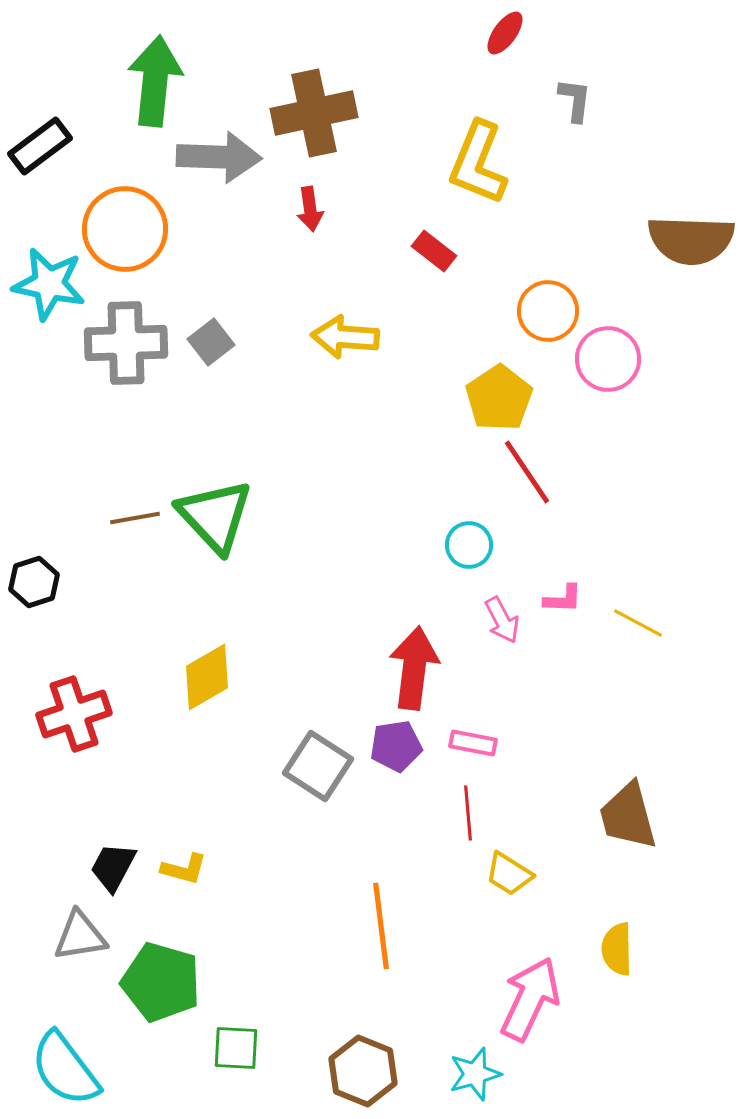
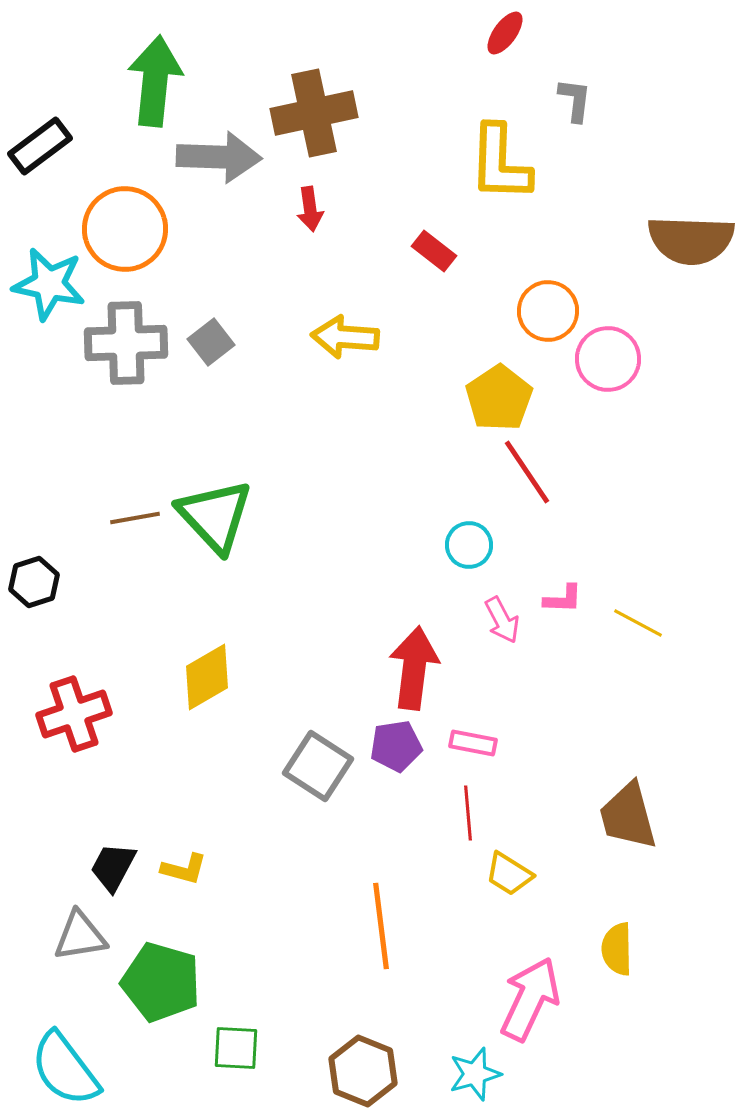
yellow L-shape at (478, 163): moved 22 px right; rotated 20 degrees counterclockwise
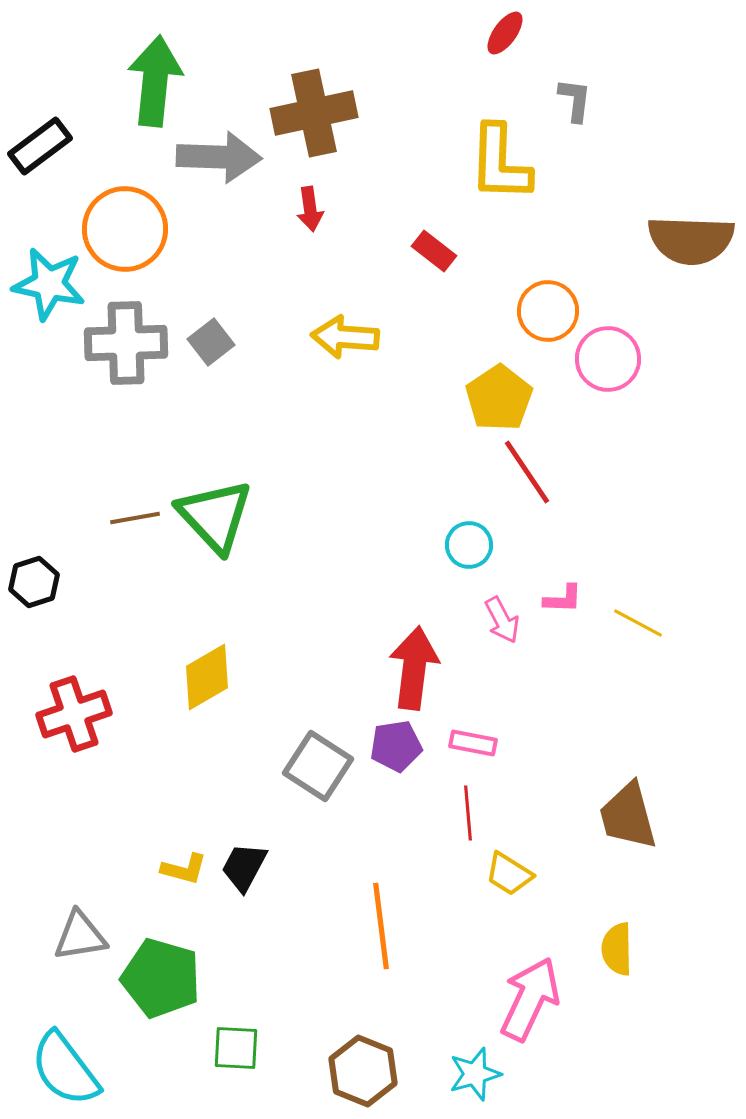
black trapezoid at (113, 867): moved 131 px right
green pentagon at (161, 982): moved 4 px up
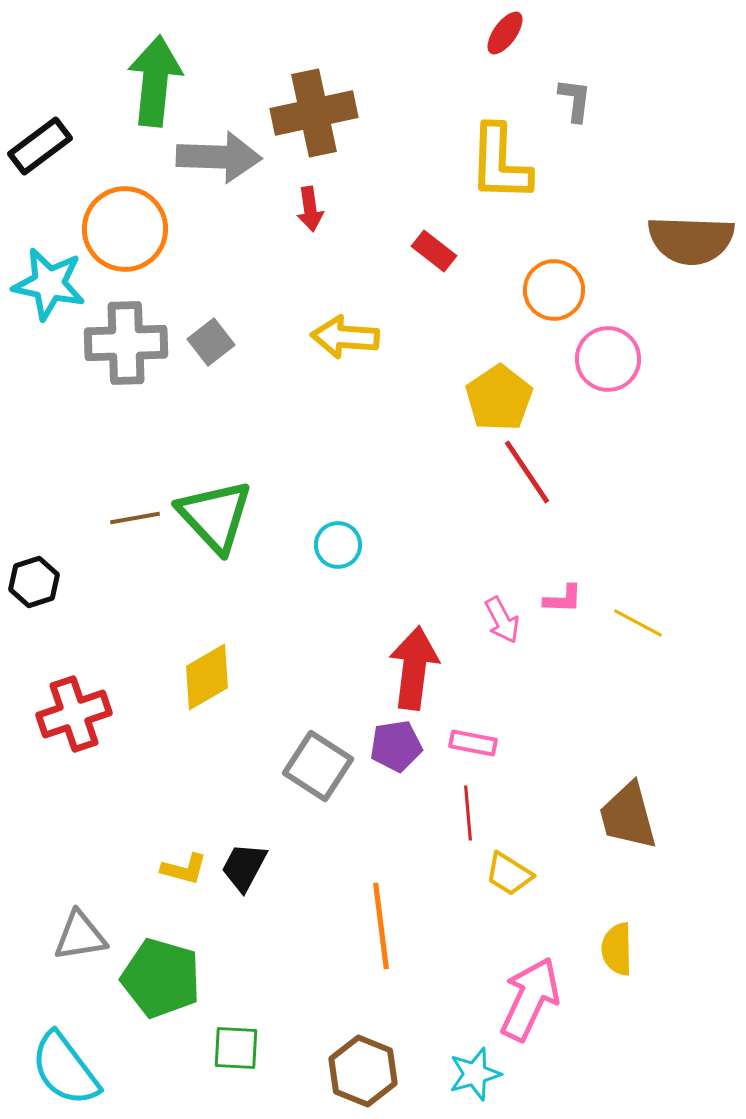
orange circle at (548, 311): moved 6 px right, 21 px up
cyan circle at (469, 545): moved 131 px left
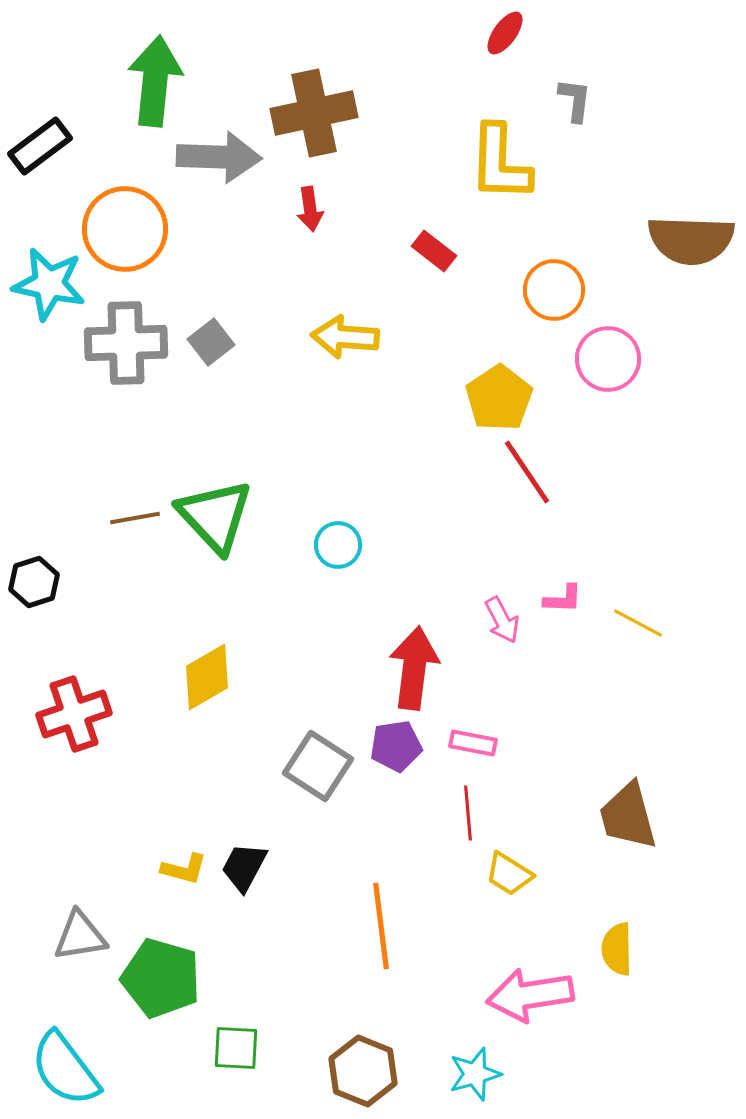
pink arrow at (530, 999): moved 4 px up; rotated 124 degrees counterclockwise
